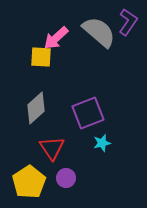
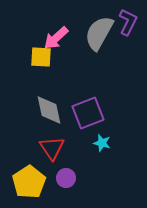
purple L-shape: rotated 8 degrees counterclockwise
gray semicircle: moved 1 px down; rotated 102 degrees counterclockwise
gray diamond: moved 13 px right, 2 px down; rotated 60 degrees counterclockwise
cyan star: rotated 30 degrees clockwise
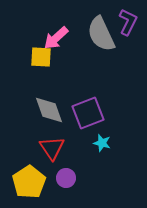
gray semicircle: moved 2 px right, 1 px down; rotated 54 degrees counterclockwise
gray diamond: rotated 8 degrees counterclockwise
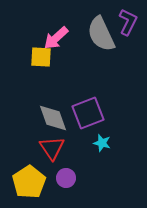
gray diamond: moved 4 px right, 8 px down
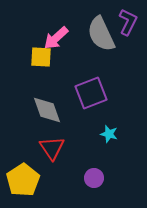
purple square: moved 3 px right, 20 px up
gray diamond: moved 6 px left, 8 px up
cyan star: moved 7 px right, 9 px up
purple circle: moved 28 px right
yellow pentagon: moved 6 px left, 2 px up
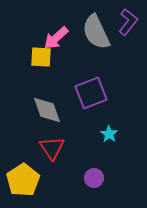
purple L-shape: rotated 12 degrees clockwise
gray semicircle: moved 5 px left, 2 px up
cyan star: rotated 18 degrees clockwise
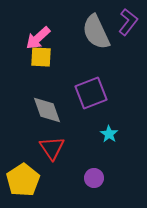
pink arrow: moved 18 px left
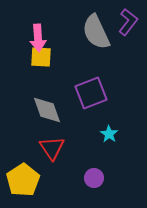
pink arrow: rotated 52 degrees counterclockwise
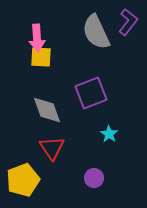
pink arrow: moved 1 px left
yellow pentagon: rotated 12 degrees clockwise
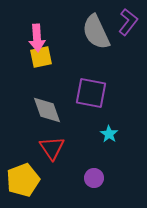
yellow square: rotated 15 degrees counterclockwise
purple square: rotated 32 degrees clockwise
